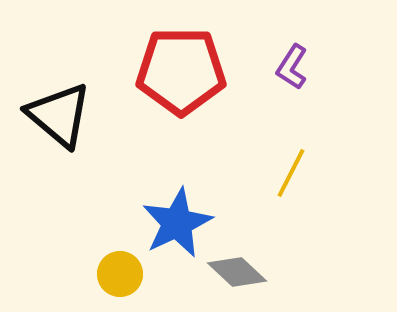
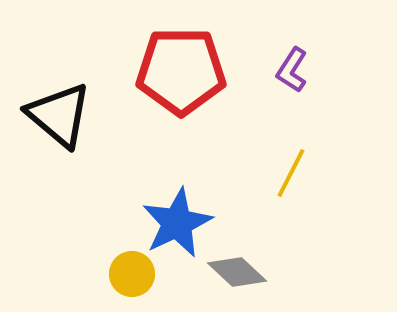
purple L-shape: moved 3 px down
yellow circle: moved 12 px right
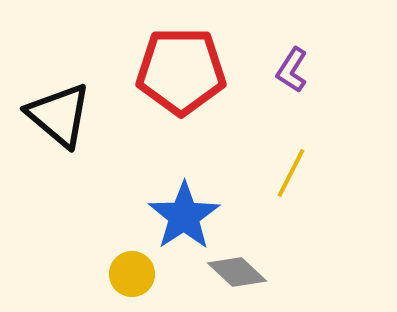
blue star: moved 7 px right, 7 px up; rotated 8 degrees counterclockwise
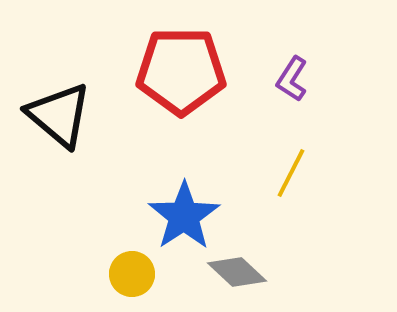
purple L-shape: moved 9 px down
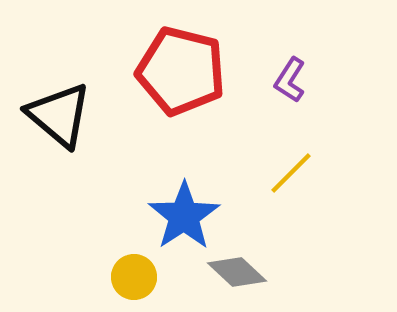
red pentagon: rotated 14 degrees clockwise
purple L-shape: moved 2 px left, 1 px down
yellow line: rotated 18 degrees clockwise
yellow circle: moved 2 px right, 3 px down
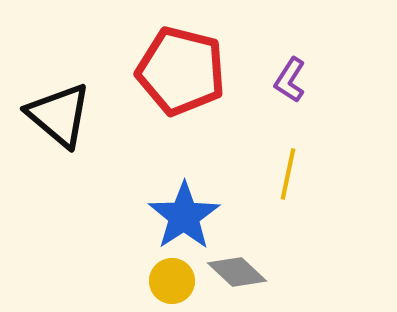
yellow line: moved 3 px left, 1 px down; rotated 33 degrees counterclockwise
yellow circle: moved 38 px right, 4 px down
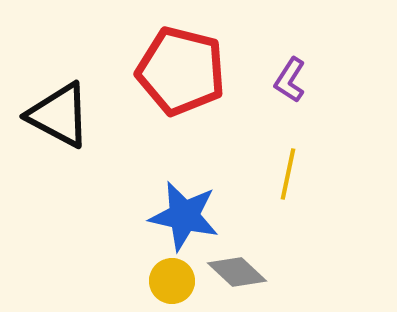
black triangle: rotated 12 degrees counterclockwise
blue star: rotated 26 degrees counterclockwise
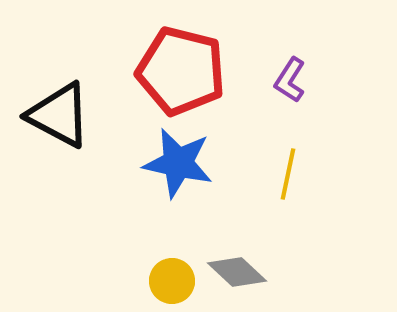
blue star: moved 6 px left, 53 px up
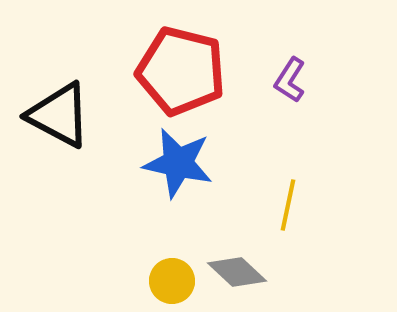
yellow line: moved 31 px down
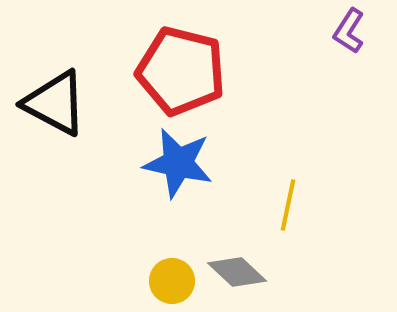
purple L-shape: moved 59 px right, 49 px up
black triangle: moved 4 px left, 12 px up
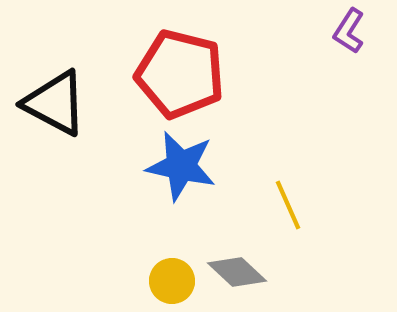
red pentagon: moved 1 px left, 3 px down
blue star: moved 3 px right, 3 px down
yellow line: rotated 36 degrees counterclockwise
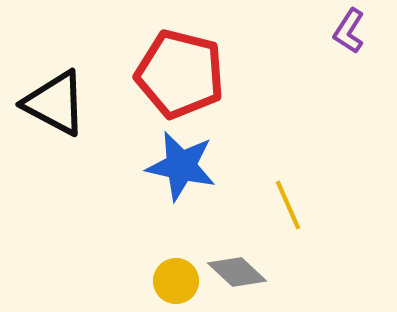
yellow circle: moved 4 px right
